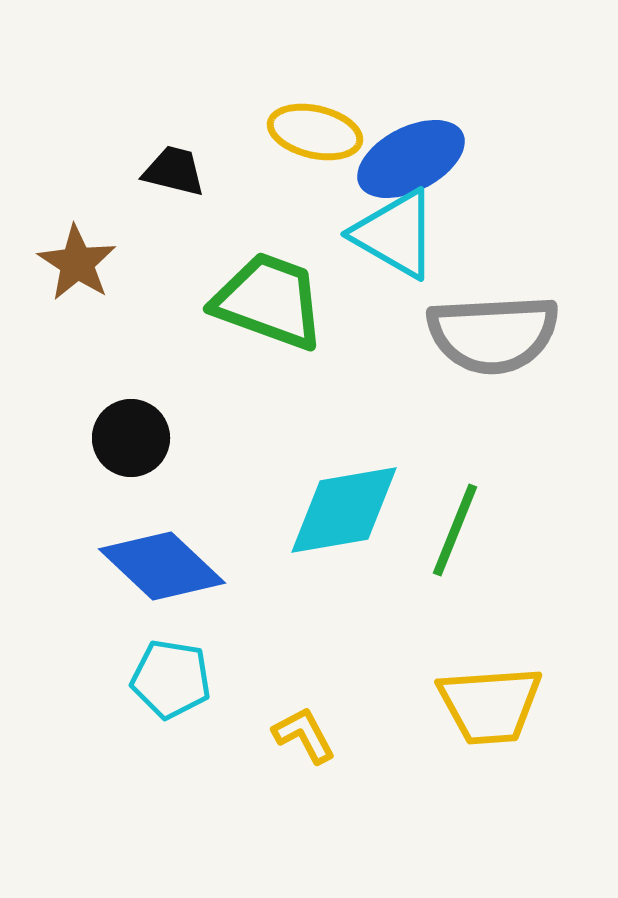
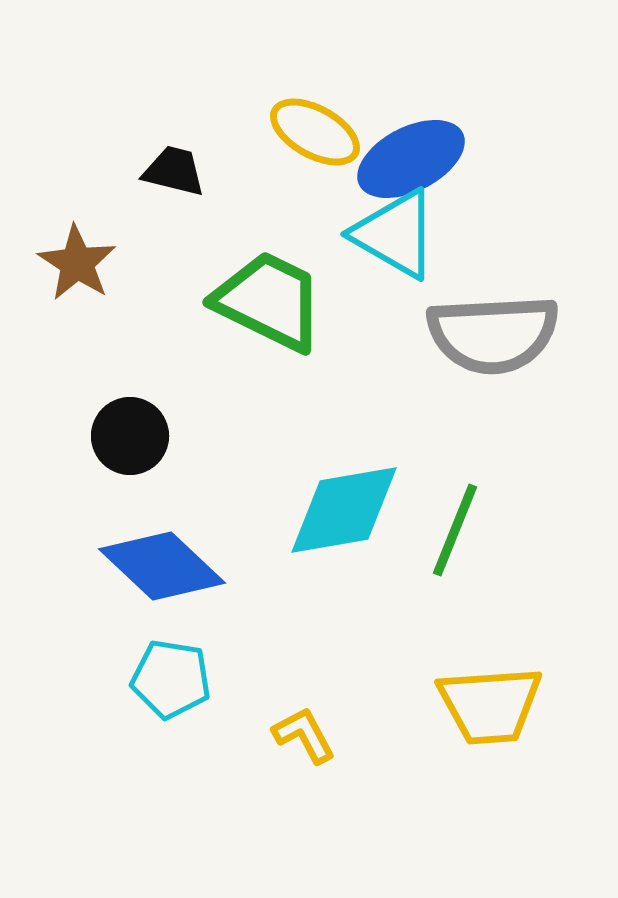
yellow ellipse: rotated 16 degrees clockwise
green trapezoid: rotated 6 degrees clockwise
black circle: moved 1 px left, 2 px up
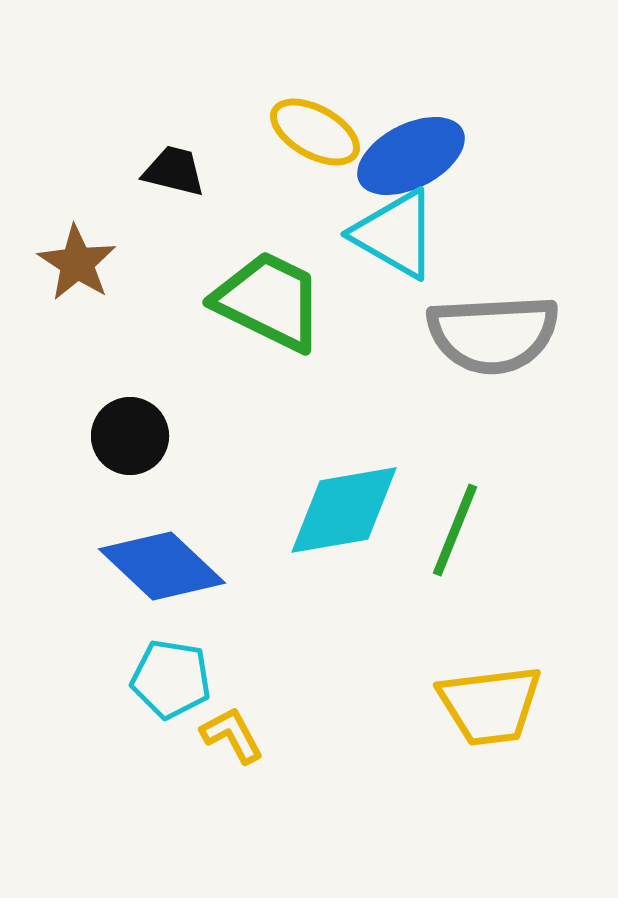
blue ellipse: moved 3 px up
yellow trapezoid: rotated 3 degrees counterclockwise
yellow L-shape: moved 72 px left
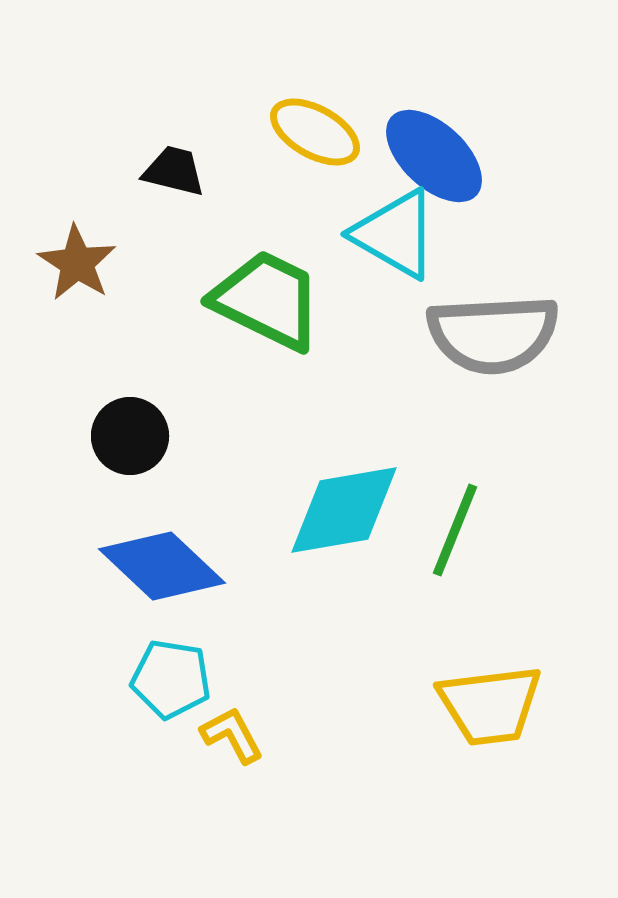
blue ellipse: moved 23 px right; rotated 70 degrees clockwise
green trapezoid: moved 2 px left, 1 px up
